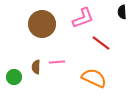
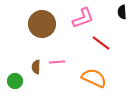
green circle: moved 1 px right, 4 px down
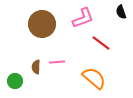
black semicircle: moved 1 px left; rotated 16 degrees counterclockwise
orange semicircle: rotated 15 degrees clockwise
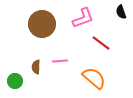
pink line: moved 3 px right, 1 px up
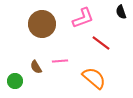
brown semicircle: rotated 32 degrees counterclockwise
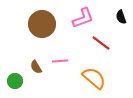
black semicircle: moved 5 px down
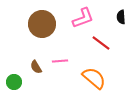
black semicircle: rotated 16 degrees clockwise
green circle: moved 1 px left, 1 px down
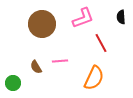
red line: rotated 24 degrees clockwise
orange semicircle: rotated 75 degrees clockwise
green circle: moved 1 px left, 1 px down
